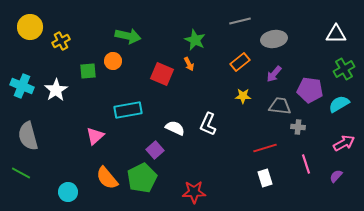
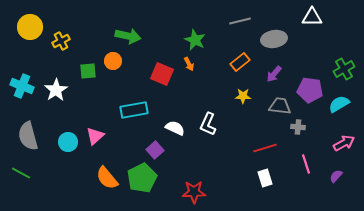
white triangle: moved 24 px left, 17 px up
cyan rectangle: moved 6 px right
cyan circle: moved 50 px up
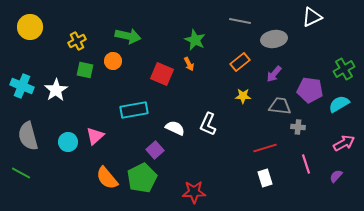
white triangle: rotated 25 degrees counterclockwise
gray line: rotated 25 degrees clockwise
yellow cross: moved 16 px right
green square: moved 3 px left, 1 px up; rotated 18 degrees clockwise
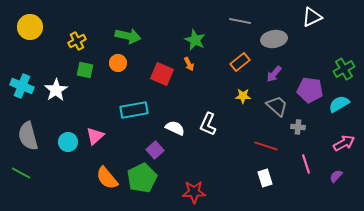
orange circle: moved 5 px right, 2 px down
gray trapezoid: moved 3 px left; rotated 35 degrees clockwise
red line: moved 1 px right, 2 px up; rotated 35 degrees clockwise
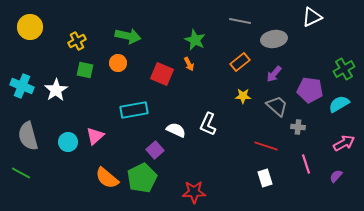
white semicircle: moved 1 px right, 2 px down
orange semicircle: rotated 10 degrees counterclockwise
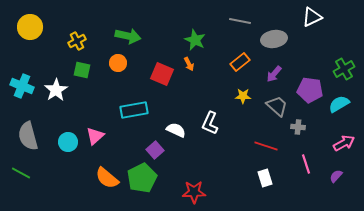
green square: moved 3 px left
white L-shape: moved 2 px right, 1 px up
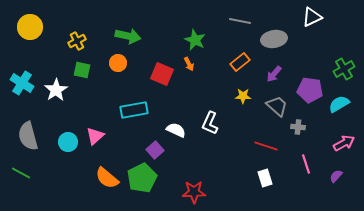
cyan cross: moved 3 px up; rotated 10 degrees clockwise
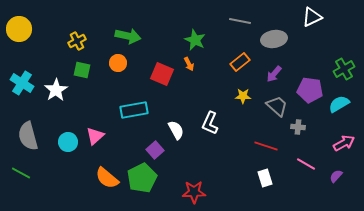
yellow circle: moved 11 px left, 2 px down
white semicircle: rotated 36 degrees clockwise
pink line: rotated 42 degrees counterclockwise
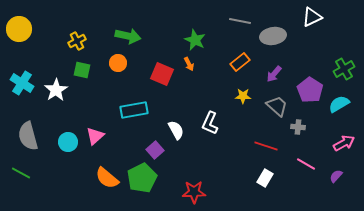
gray ellipse: moved 1 px left, 3 px up
purple pentagon: rotated 25 degrees clockwise
white rectangle: rotated 48 degrees clockwise
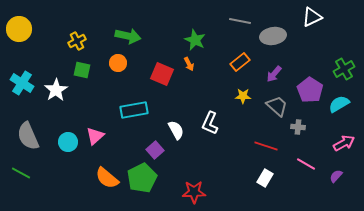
gray semicircle: rotated 8 degrees counterclockwise
